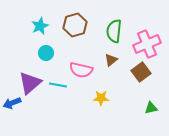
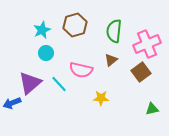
cyan star: moved 2 px right, 4 px down
cyan line: moved 1 px right, 1 px up; rotated 36 degrees clockwise
green triangle: moved 1 px right, 1 px down
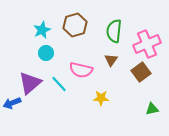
brown triangle: rotated 16 degrees counterclockwise
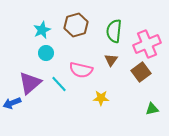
brown hexagon: moved 1 px right
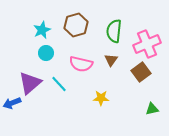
pink semicircle: moved 6 px up
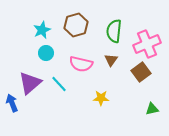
blue arrow: rotated 90 degrees clockwise
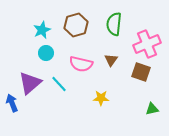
green semicircle: moved 7 px up
brown square: rotated 36 degrees counterclockwise
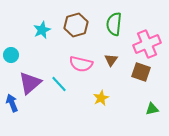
cyan circle: moved 35 px left, 2 px down
yellow star: rotated 28 degrees counterclockwise
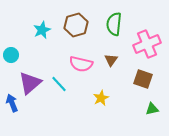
brown square: moved 2 px right, 7 px down
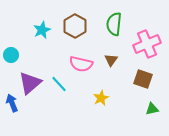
brown hexagon: moved 1 px left, 1 px down; rotated 15 degrees counterclockwise
